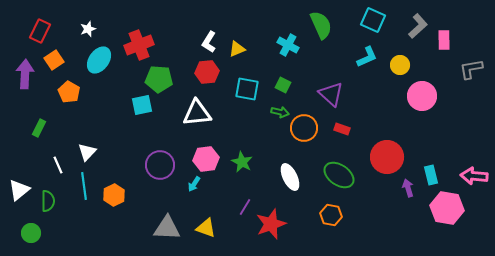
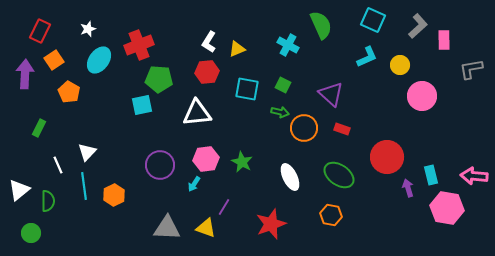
purple line at (245, 207): moved 21 px left
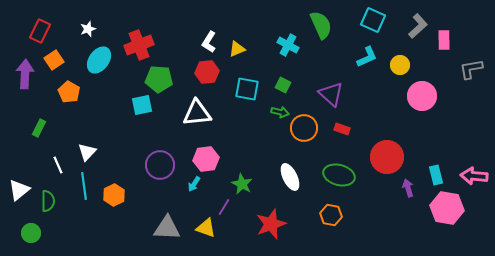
green star at (242, 162): moved 22 px down
green ellipse at (339, 175): rotated 20 degrees counterclockwise
cyan rectangle at (431, 175): moved 5 px right
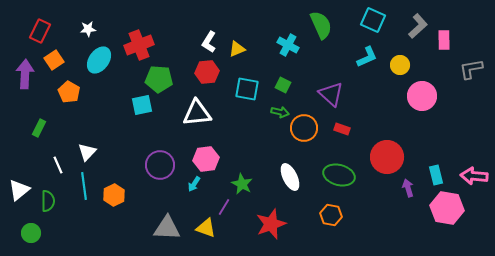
white star at (88, 29): rotated 14 degrees clockwise
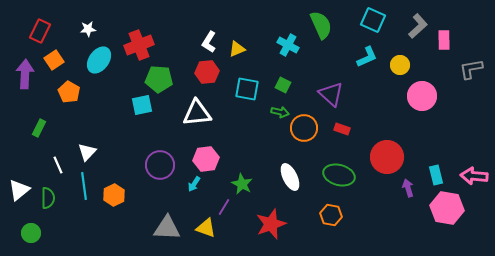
green semicircle at (48, 201): moved 3 px up
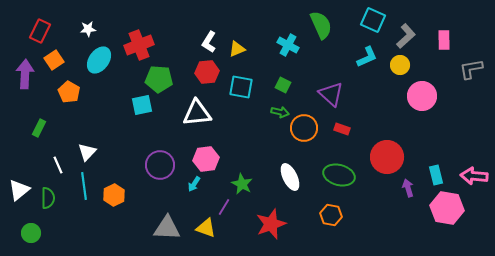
gray L-shape at (418, 26): moved 12 px left, 10 px down
cyan square at (247, 89): moved 6 px left, 2 px up
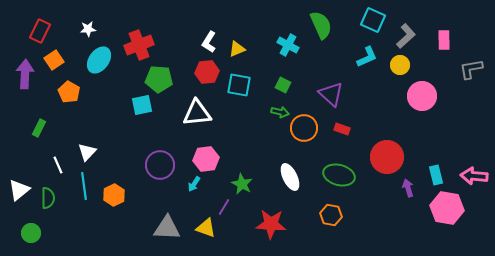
cyan square at (241, 87): moved 2 px left, 2 px up
red star at (271, 224): rotated 24 degrees clockwise
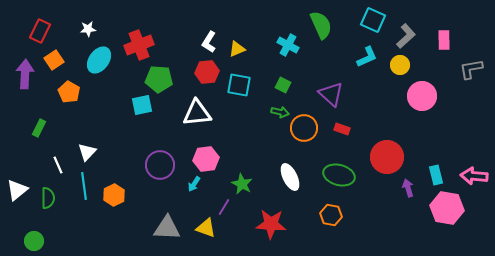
white triangle at (19, 190): moved 2 px left
green circle at (31, 233): moved 3 px right, 8 px down
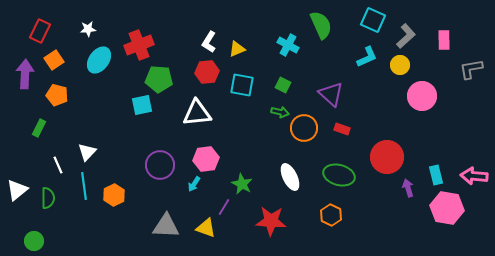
cyan square at (239, 85): moved 3 px right
orange pentagon at (69, 92): moved 12 px left, 3 px down; rotated 15 degrees counterclockwise
orange hexagon at (331, 215): rotated 15 degrees clockwise
red star at (271, 224): moved 3 px up
gray triangle at (167, 228): moved 1 px left, 2 px up
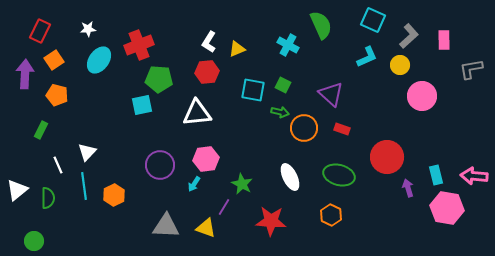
gray L-shape at (406, 36): moved 3 px right
cyan square at (242, 85): moved 11 px right, 5 px down
green rectangle at (39, 128): moved 2 px right, 2 px down
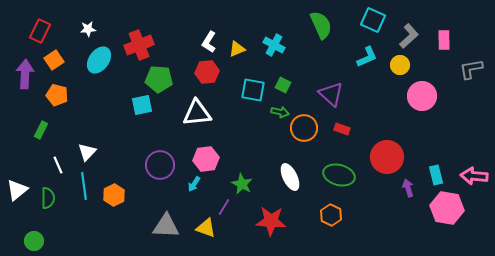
cyan cross at (288, 45): moved 14 px left
